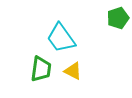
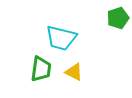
cyan trapezoid: rotated 40 degrees counterclockwise
yellow triangle: moved 1 px right, 1 px down
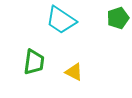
cyan trapezoid: moved 18 px up; rotated 20 degrees clockwise
green trapezoid: moved 7 px left, 7 px up
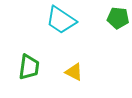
green pentagon: rotated 25 degrees clockwise
green trapezoid: moved 5 px left, 5 px down
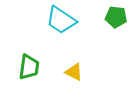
green pentagon: moved 2 px left, 1 px up
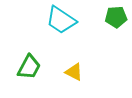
green pentagon: rotated 10 degrees counterclockwise
green trapezoid: rotated 20 degrees clockwise
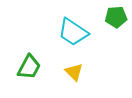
cyan trapezoid: moved 12 px right, 12 px down
yellow triangle: rotated 18 degrees clockwise
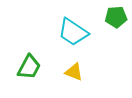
yellow triangle: rotated 24 degrees counterclockwise
